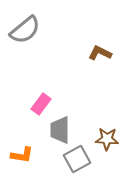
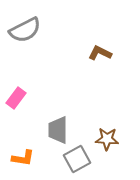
gray semicircle: rotated 12 degrees clockwise
pink rectangle: moved 25 px left, 6 px up
gray trapezoid: moved 2 px left
orange L-shape: moved 1 px right, 3 px down
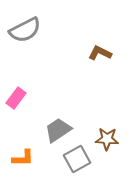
gray trapezoid: rotated 56 degrees clockwise
orange L-shape: rotated 10 degrees counterclockwise
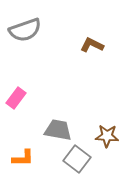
gray semicircle: rotated 8 degrees clockwise
brown L-shape: moved 8 px left, 8 px up
gray trapezoid: rotated 44 degrees clockwise
brown star: moved 3 px up
gray square: rotated 24 degrees counterclockwise
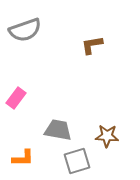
brown L-shape: rotated 35 degrees counterclockwise
gray square: moved 2 px down; rotated 36 degrees clockwise
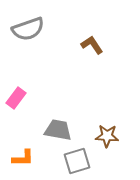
gray semicircle: moved 3 px right, 1 px up
brown L-shape: rotated 65 degrees clockwise
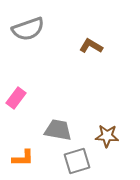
brown L-shape: moved 1 px left, 1 px down; rotated 25 degrees counterclockwise
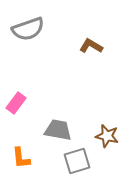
pink rectangle: moved 5 px down
brown star: rotated 10 degrees clockwise
orange L-shape: moved 2 px left; rotated 85 degrees clockwise
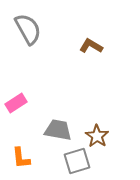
gray semicircle: rotated 100 degrees counterclockwise
pink rectangle: rotated 20 degrees clockwise
brown star: moved 10 px left; rotated 20 degrees clockwise
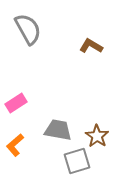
orange L-shape: moved 6 px left, 13 px up; rotated 55 degrees clockwise
